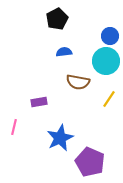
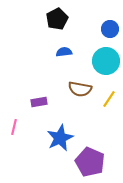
blue circle: moved 7 px up
brown semicircle: moved 2 px right, 7 px down
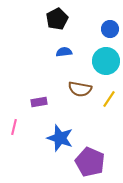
blue star: rotated 28 degrees counterclockwise
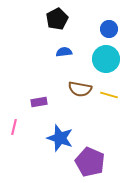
blue circle: moved 1 px left
cyan circle: moved 2 px up
yellow line: moved 4 px up; rotated 72 degrees clockwise
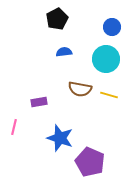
blue circle: moved 3 px right, 2 px up
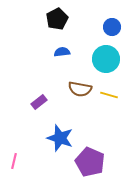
blue semicircle: moved 2 px left
purple rectangle: rotated 28 degrees counterclockwise
pink line: moved 34 px down
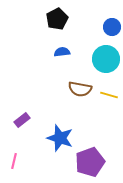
purple rectangle: moved 17 px left, 18 px down
purple pentagon: rotated 28 degrees clockwise
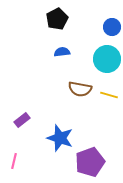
cyan circle: moved 1 px right
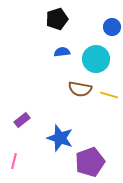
black pentagon: rotated 10 degrees clockwise
cyan circle: moved 11 px left
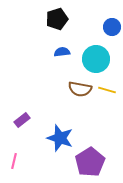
yellow line: moved 2 px left, 5 px up
purple pentagon: rotated 12 degrees counterclockwise
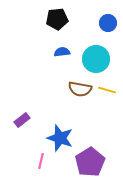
black pentagon: rotated 10 degrees clockwise
blue circle: moved 4 px left, 4 px up
pink line: moved 27 px right
